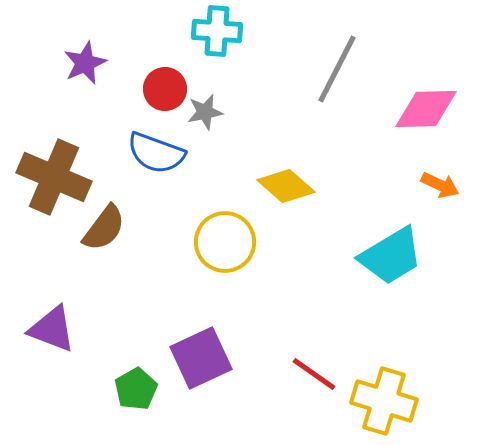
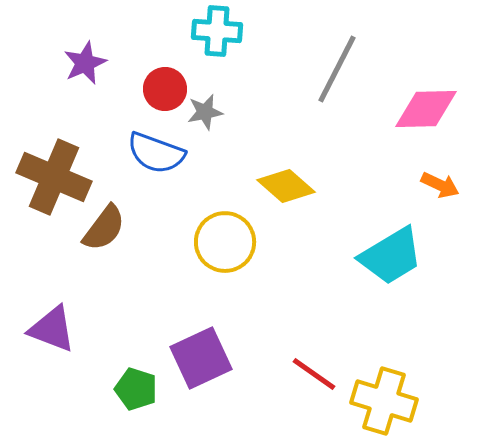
green pentagon: rotated 24 degrees counterclockwise
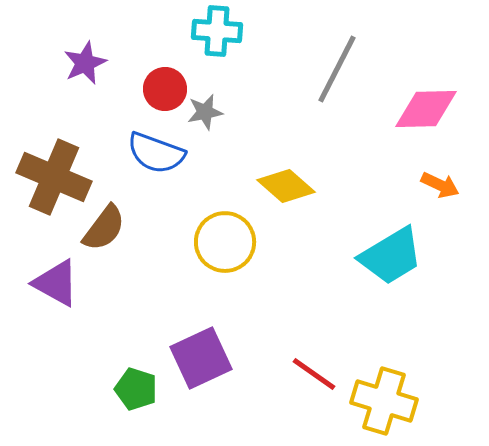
purple triangle: moved 4 px right, 46 px up; rotated 8 degrees clockwise
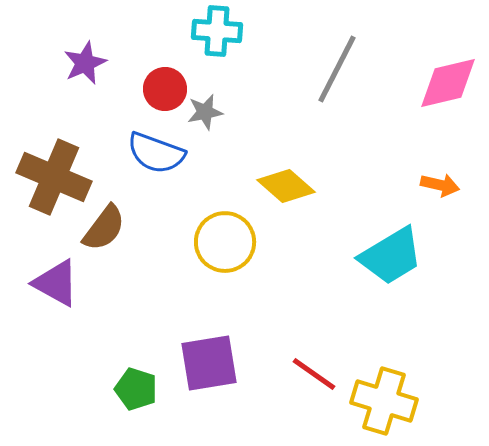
pink diamond: moved 22 px right, 26 px up; rotated 12 degrees counterclockwise
orange arrow: rotated 12 degrees counterclockwise
purple square: moved 8 px right, 5 px down; rotated 16 degrees clockwise
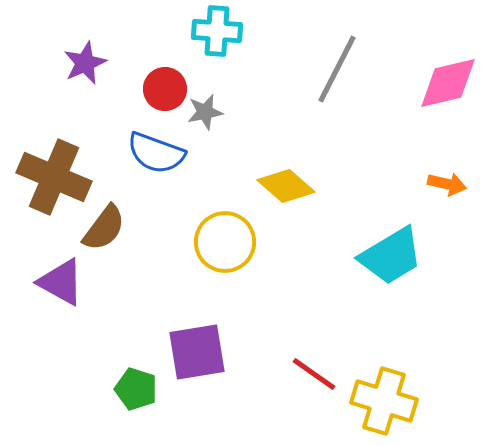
orange arrow: moved 7 px right, 1 px up
purple triangle: moved 5 px right, 1 px up
purple square: moved 12 px left, 11 px up
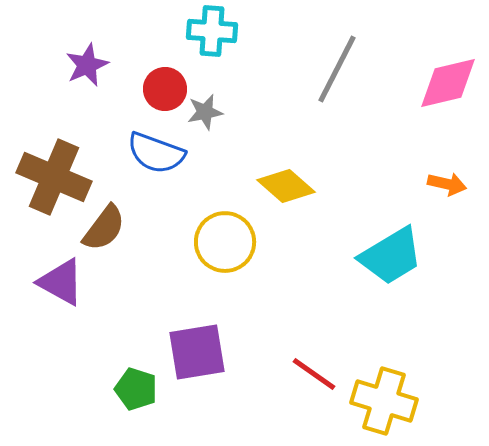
cyan cross: moved 5 px left
purple star: moved 2 px right, 2 px down
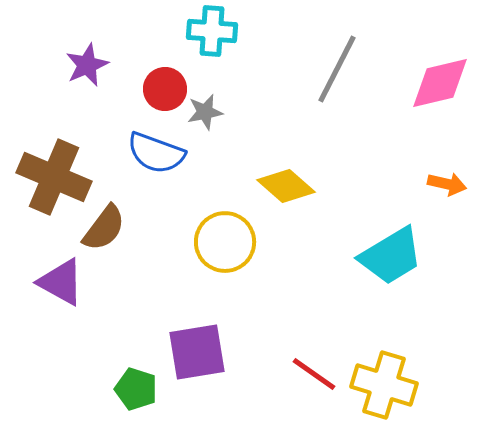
pink diamond: moved 8 px left
yellow cross: moved 16 px up
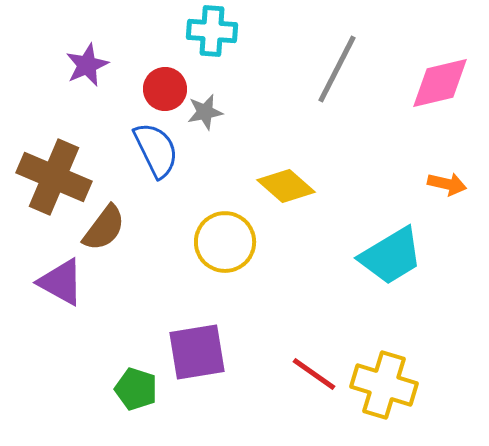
blue semicircle: moved 3 px up; rotated 136 degrees counterclockwise
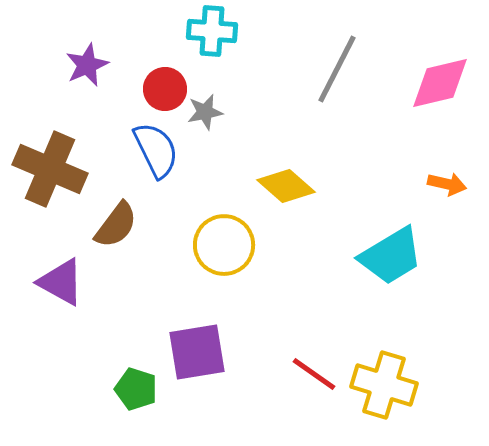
brown cross: moved 4 px left, 8 px up
brown semicircle: moved 12 px right, 3 px up
yellow circle: moved 1 px left, 3 px down
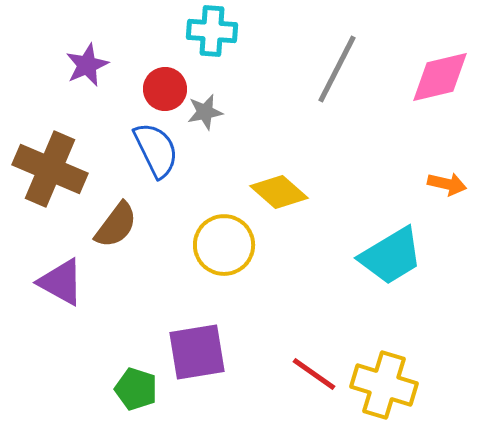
pink diamond: moved 6 px up
yellow diamond: moved 7 px left, 6 px down
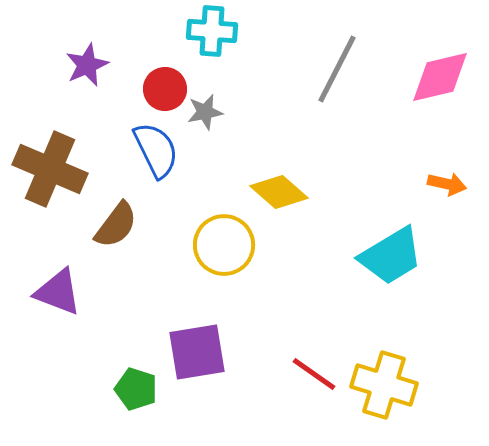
purple triangle: moved 3 px left, 10 px down; rotated 8 degrees counterclockwise
